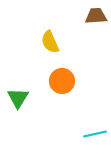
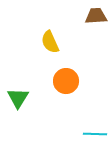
orange circle: moved 4 px right
cyan line: rotated 15 degrees clockwise
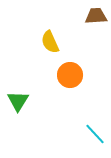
orange circle: moved 4 px right, 6 px up
green triangle: moved 3 px down
cyan line: rotated 45 degrees clockwise
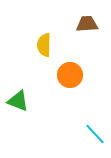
brown trapezoid: moved 9 px left, 8 px down
yellow semicircle: moved 6 px left, 3 px down; rotated 25 degrees clockwise
green triangle: rotated 40 degrees counterclockwise
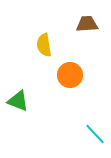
yellow semicircle: rotated 10 degrees counterclockwise
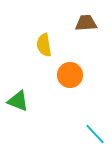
brown trapezoid: moved 1 px left, 1 px up
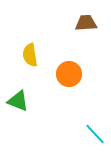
yellow semicircle: moved 14 px left, 10 px down
orange circle: moved 1 px left, 1 px up
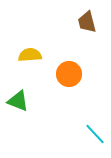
brown trapezoid: moved 1 px right, 1 px up; rotated 100 degrees counterclockwise
yellow semicircle: rotated 95 degrees clockwise
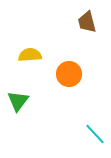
green triangle: rotated 45 degrees clockwise
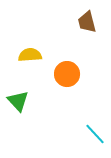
orange circle: moved 2 px left
green triangle: rotated 20 degrees counterclockwise
